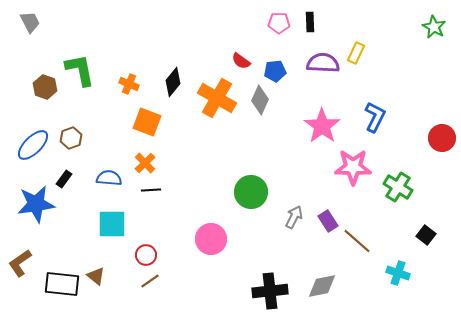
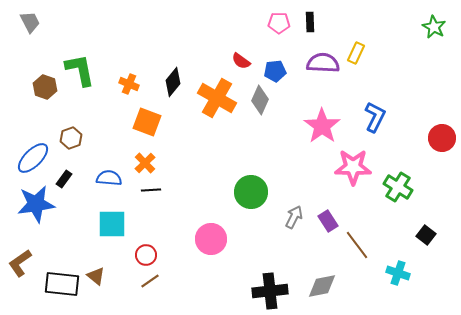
blue ellipse at (33, 145): moved 13 px down
brown line at (357, 241): moved 4 px down; rotated 12 degrees clockwise
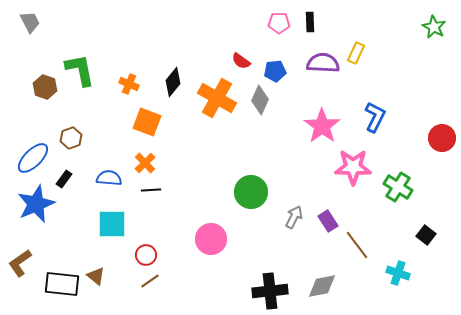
blue star at (36, 204): rotated 15 degrees counterclockwise
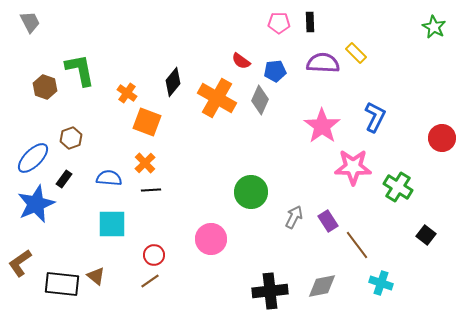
yellow rectangle at (356, 53): rotated 70 degrees counterclockwise
orange cross at (129, 84): moved 2 px left, 9 px down; rotated 12 degrees clockwise
red circle at (146, 255): moved 8 px right
cyan cross at (398, 273): moved 17 px left, 10 px down
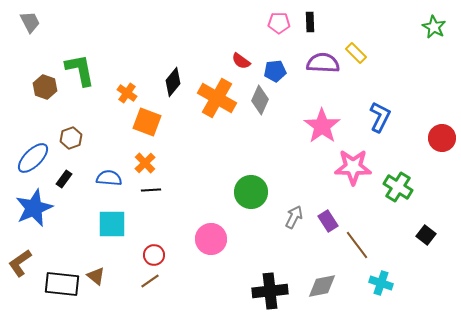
blue L-shape at (375, 117): moved 5 px right
blue star at (36, 204): moved 2 px left, 4 px down
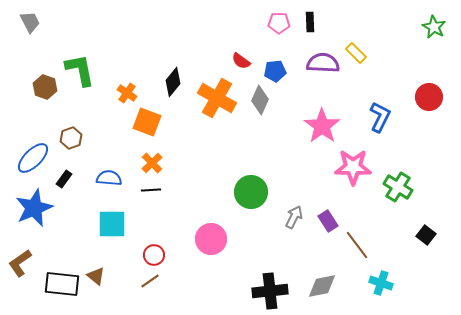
red circle at (442, 138): moved 13 px left, 41 px up
orange cross at (145, 163): moved 7 px right
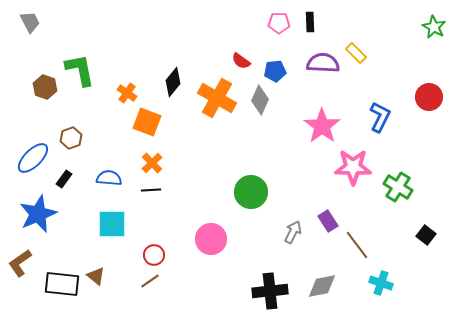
blue star at (34, 208): moved 4 px right, 6 px down
gray arrow at (294, 217): moved 1 px left, 15 px down
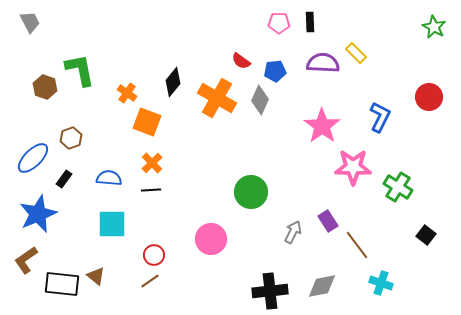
brown L-shape at (20, 263): moved 6 px right, 3 px up
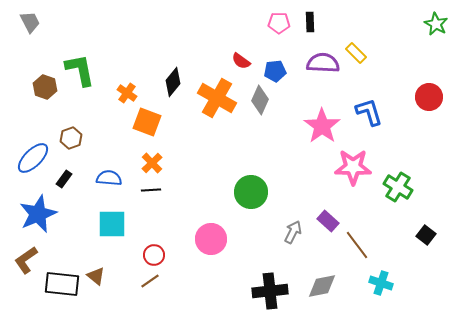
green star at (434, 27): moved 2 px right, 3 px up
blue L-shape at (380, 117): moved 11 px left, 5 px up; rotated 44 degrees counterclockwise
purple rectangle at (328, 221): rotated 15 degrees counterclockwise
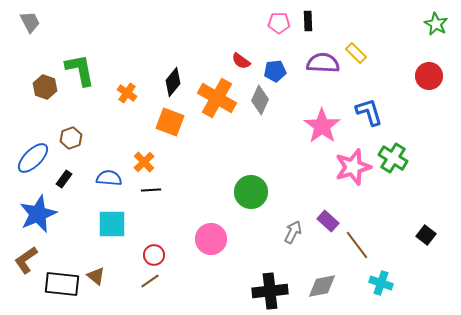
black rectangle at (310, 22): moved 2 px left, 1 px up
red circle at (429, 97): moved 21 px up
orange square at (147, 122): moved 23 px right
orange cross at (152, 163): moved 8 px left, 1 px up
pink star at (353, 167): rotated 18 degrees counterclockwise
green cross at (398, 187): moved 5 px left, 29 px up
